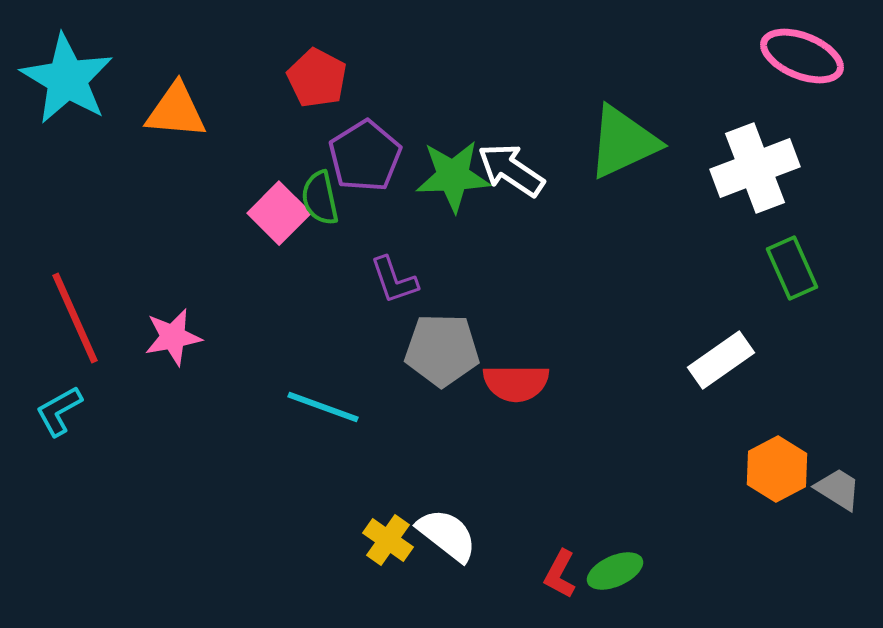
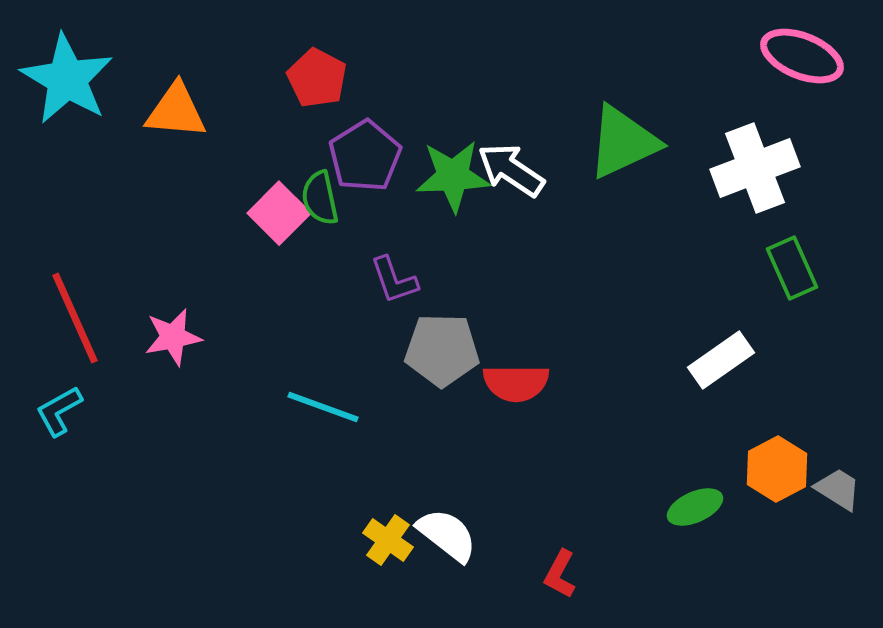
green ellipse: moved 80 px right, 64 px up
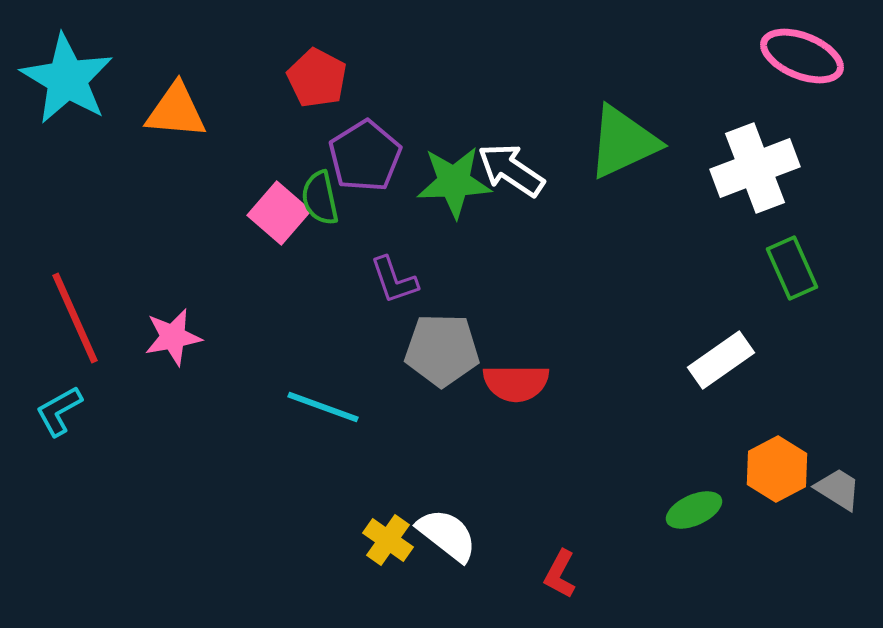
green star: moved 1 px right, 6 px down
pink square: rotated 4 degrees counterclockwise
green ellipse: moved 1 px left, 3 px down
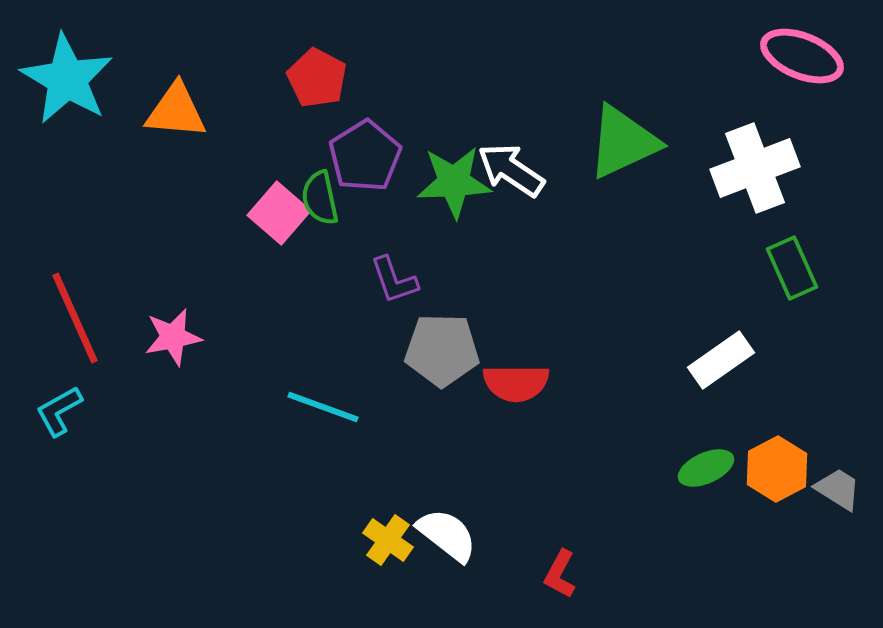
green ellipse: moved 12 px right, 42 px up
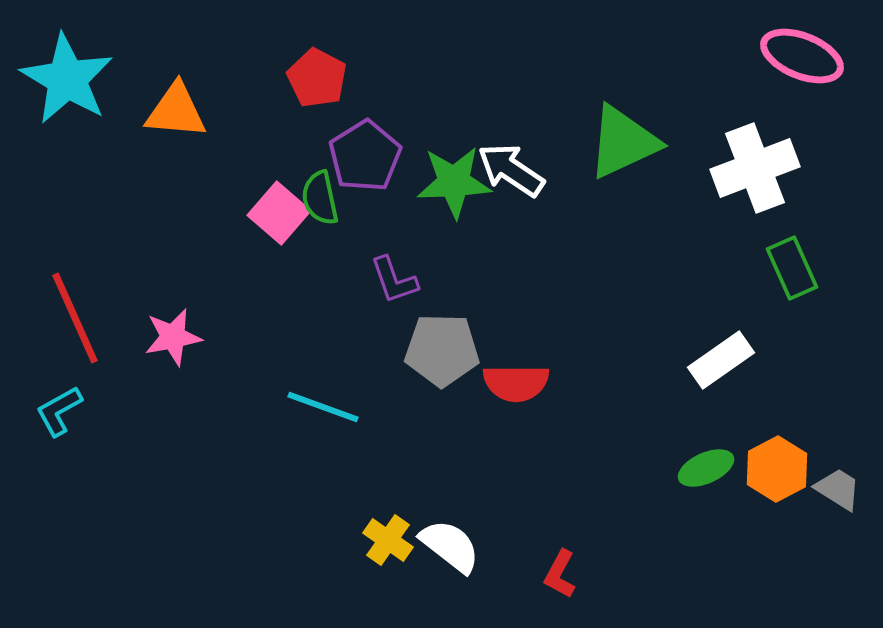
white semicircle: moved 3 px right, 11 px down
